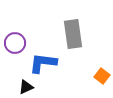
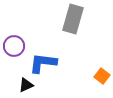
gray rectangle: moved 15 px up; rotated 24 degrees clockwise
purple circle: moved 1 px left, 3 px down
black triangle: moved 2 px up
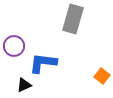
black triangle: moved 2 px left
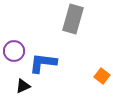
purple circle: moved 5 px down
black triangle: moved 1 px left, 1 px down
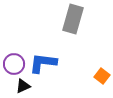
purple circle: moved 13 px down
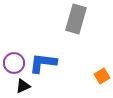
gray rectangle: moved 3 px right
purple circle: moved 1 px up
orange square: rotated 21 degrees clockwise
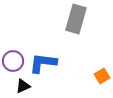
purple circle: moved 1 px left, 2 px up
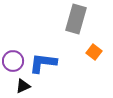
orange square: moved 8 px left, 24 px up; rotated 21 degrees counterclockwise
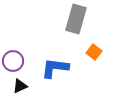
blue L-shape: moved 12 px right, 5 px down
black triangle: moved 3 px left
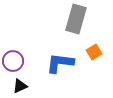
orange square: rotated 21 degrees clockwise
blue L-shape: moved 5 px right, 5 px up
